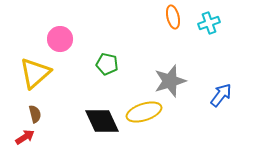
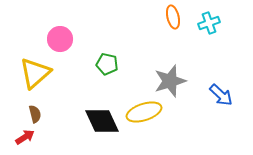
blue arrow: rotated 95 degrees clockwise
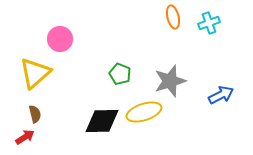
green pentagon: moved 13 px right, 10 px down; rotated 10 degrees clockwise
blue arrow: rotated 70 degrees counterclockwise
black diamond: rotated 66 degrees counterclockwise
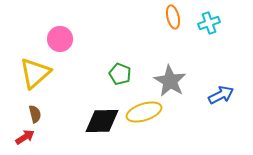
gray star: rotated 24 degrees counterclockwise
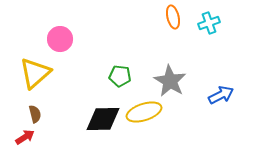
green pentagon: moved 2 px down; rotated 15 degrees counterclockwise
black diamond: moved 1 px right, 2 px up
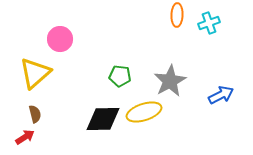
orange ellipse: moved 4 px right, 2 px up; rotated 15 degrees clockwise
gray star: rotated 12 degrees clockwise
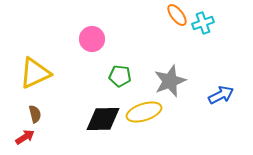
orange ellipse: rotated 40 degrees counterclockwise
cyan cross: moved 6 px left
pink circle: moved 32 px right
yellow triangle: rotated 16 degrees clockwise
gray star: rotated 8 degrees clockwise
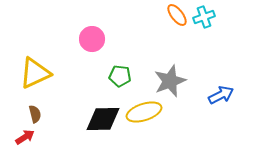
cyan cross: moved 1 px right, 6 px up
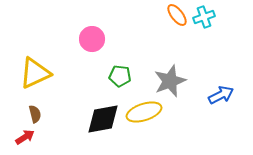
black diamond: rotated 9 degrees counterclockwise
